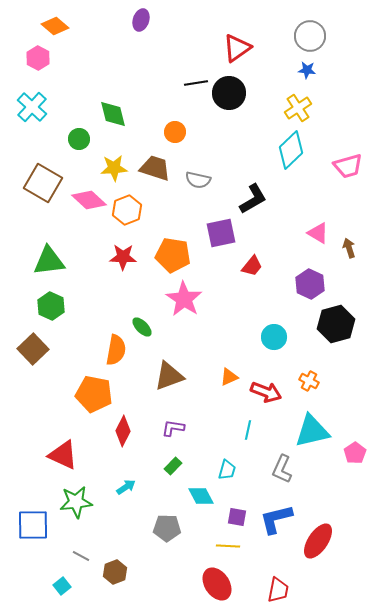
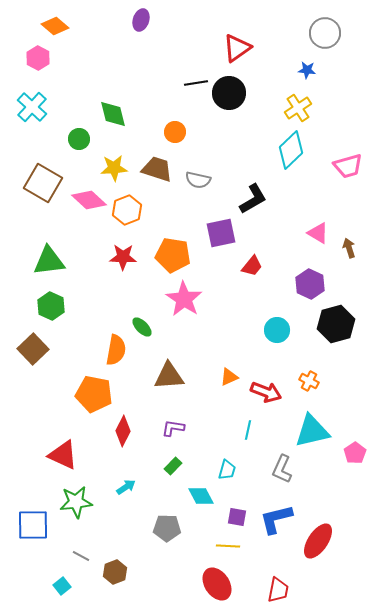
gray circle at (310, 36): moved 15 px right, 3 px up
brown trapezoid at (155, 168): moved 2 px right, 1 px down
cyan circle at (274, 337): moved 3 px right, 7 px up
brown triangle at (169, 376): rotated 16 degrees clockwise
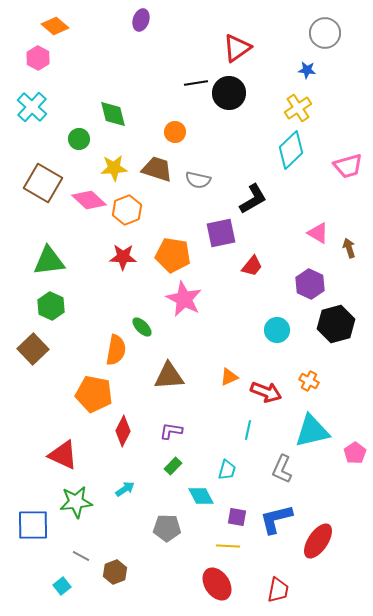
pink star at (184, 299): rotated 6 degrees counterclockwise
purple L-shape at (173, 428): moved 2 px left, 3 px down
cyan arrow at (126, 487): moved 1 px left, 2 px down
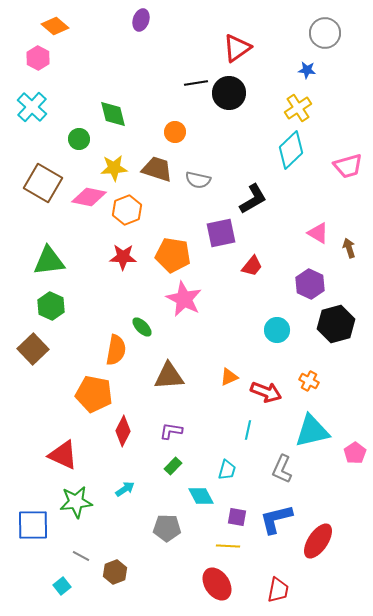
pink diamond at (89, 200): moved 3 px up; rotated 32 degrees counterclockwise
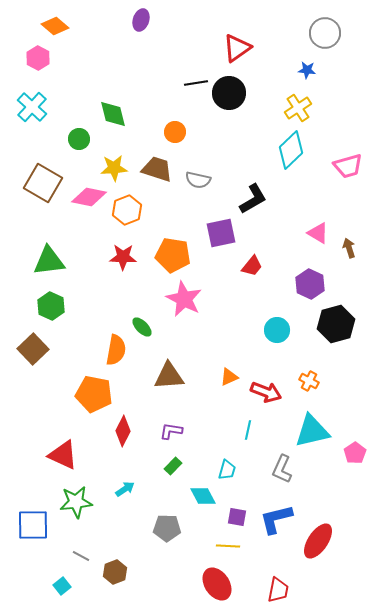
cyan diamond at (201, 496): moved 2 px right
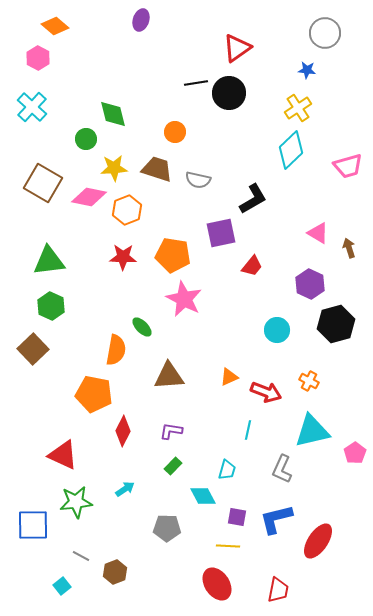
green circle at (79, 139): moved 7 px right
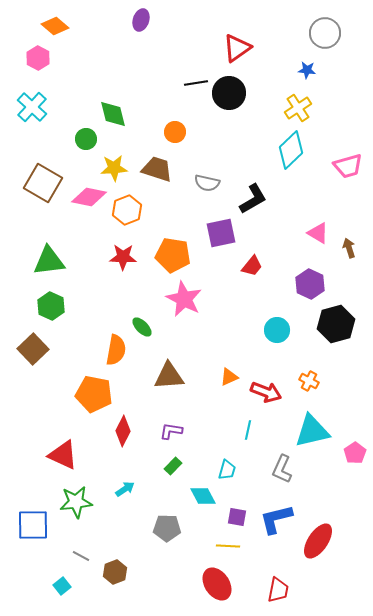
gray semicircle at (198, 180): moved 9 px right, 3 px down
